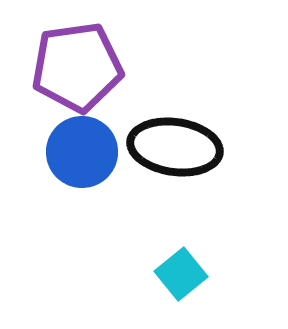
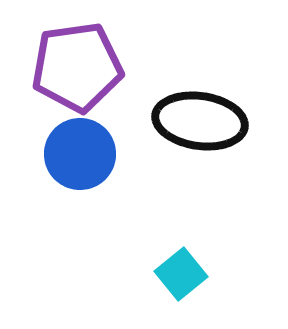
black ellipse: moved 25 px right, 26 px up
blue circle: moved 2 px left, 2 px down
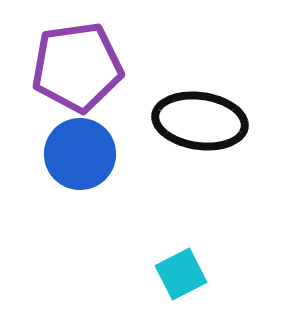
cyan square: rotated 12 degrees clockwise
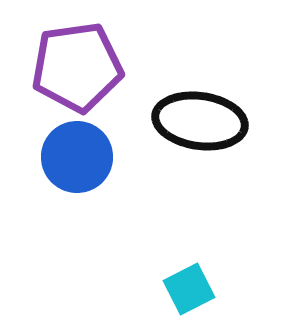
blue circle: moved 3 px left, 3 px down
cyan square: moved 8 px right, 15 px down
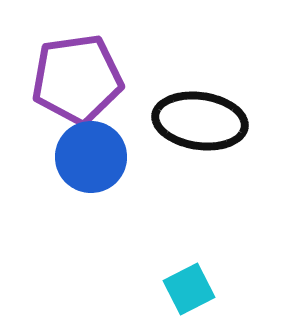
purple pentagon: moved 12 px down
blue circle: moved 14 px right
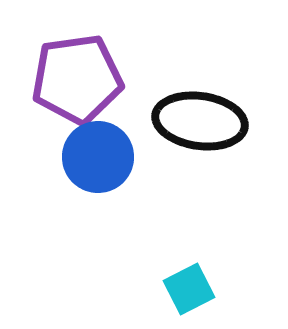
blue circle: moved 7 px right
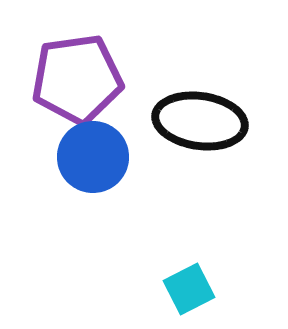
blue circle: moved 5 px left
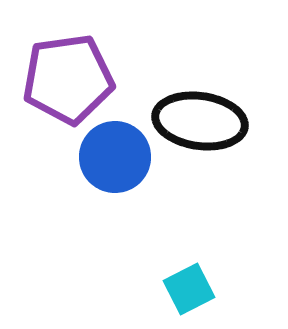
purple pentagon: moved 9 px left
blue circle: moved 22 px right
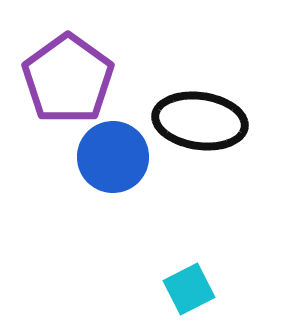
purple pentagon: rotated 28 degrees counterclockwise
blue circle: moved 2 px left
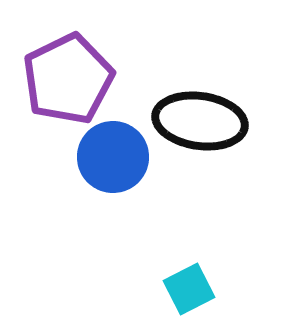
purple pentagon: rotated 10 degrees clockwise
